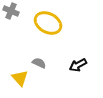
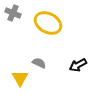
gray cross: moved 2 px right, 2 px down
yellow triangle: rotated 12 degrees clockwise
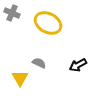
gray cross: moved 1 px left
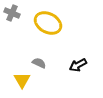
yellow triangle: moved 2 px right, 2 px down
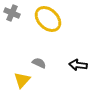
yellow ellipse: moved 4 px up; rotated 16 degrees clockwise
black arrow: rotated 36 degrees clockwise
yellow triangle: rotated 12 degrees clockwise
